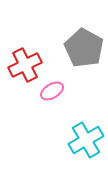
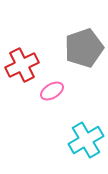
gray pentagon: rotated 24 degrees clockwise
red cross: moved 3 px left
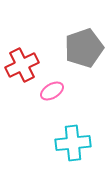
cyan cross: moved 13 px left, 3 px down; rotated 24 degrees clockwise
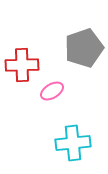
red cross: rotated 24 degrees clockwise
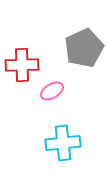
gray pentagon: rotated 6 degrees counterclockwise
cyan cross: moved 10 px left
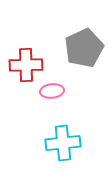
red cross: moved 4 px right
pink ellipse: rotated 25 degrees clockwise
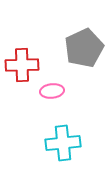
red cross: moved 4 px left
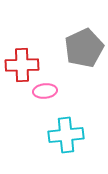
pink ellipse: moved 7 px left
cyan cross: moved 3 px right, 8 px up
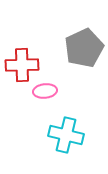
cyan cross: rotated 20 degrees clockwise
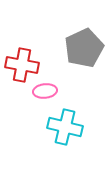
red cross: rotated 12 degrees clockwise
cyan cross: moved 1 px left, 8 px up
